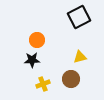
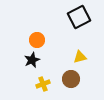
black star: rotated 21 degrees counterclockwise
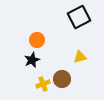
brown circle: moved 9 px left
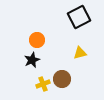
yellow triangle: moved 4 px up
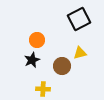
black square: moved 2 px down
brown circle: moved 13 px up
yellow cross: moved 5 px down; rotated 24 degrees clockwise
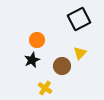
yellow triangle: rotated 32 degrees counterclockwise
yellow cross: moved 2 px right, 1 px up; rotated 32 degrees clockwise
